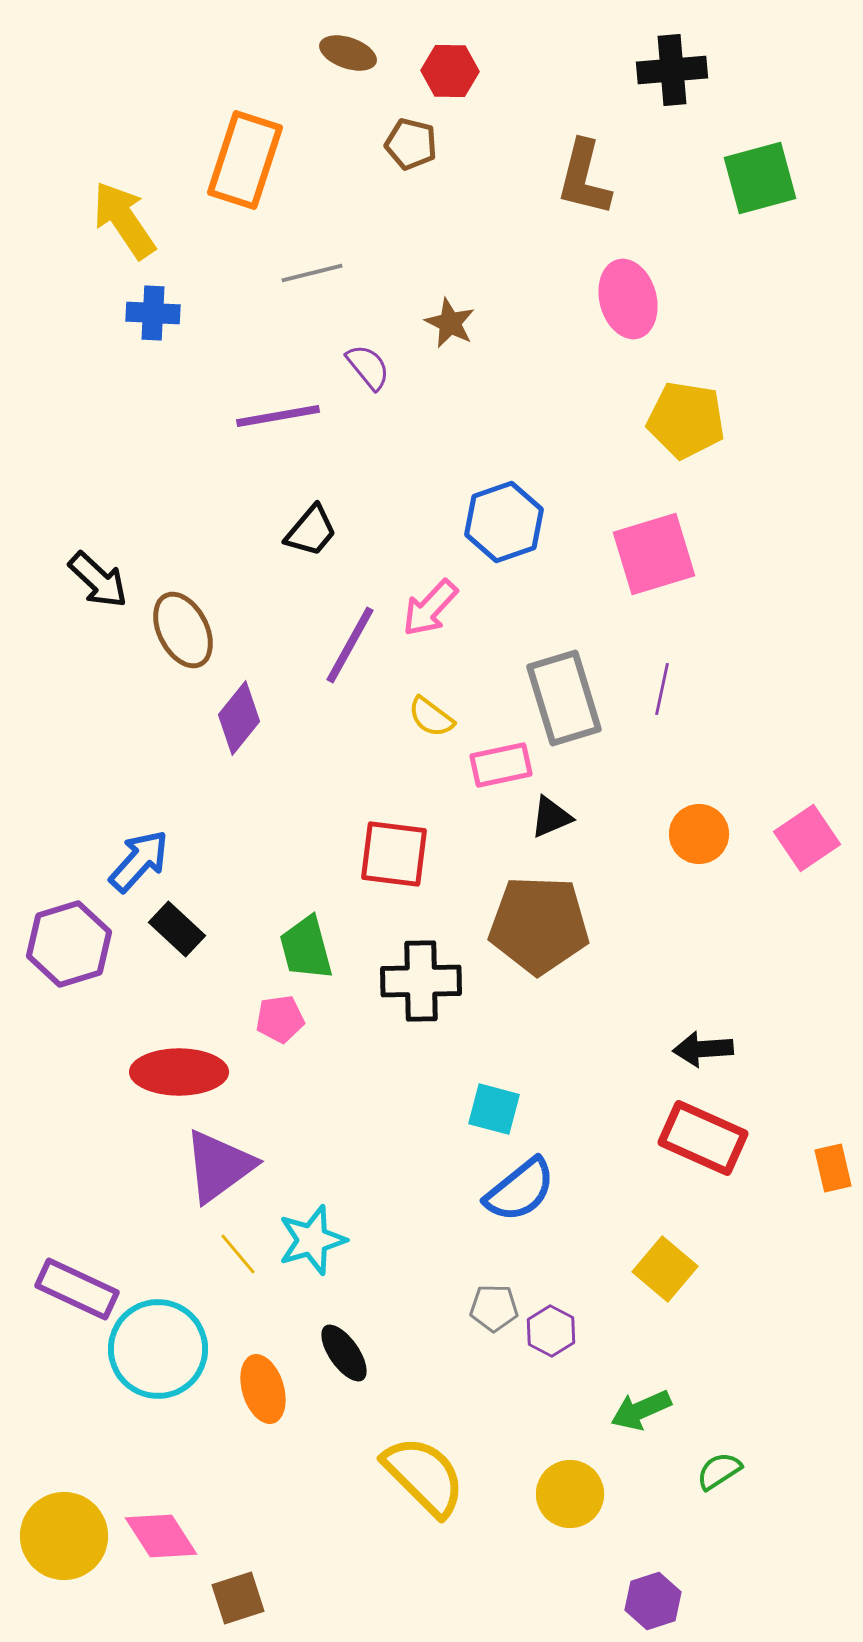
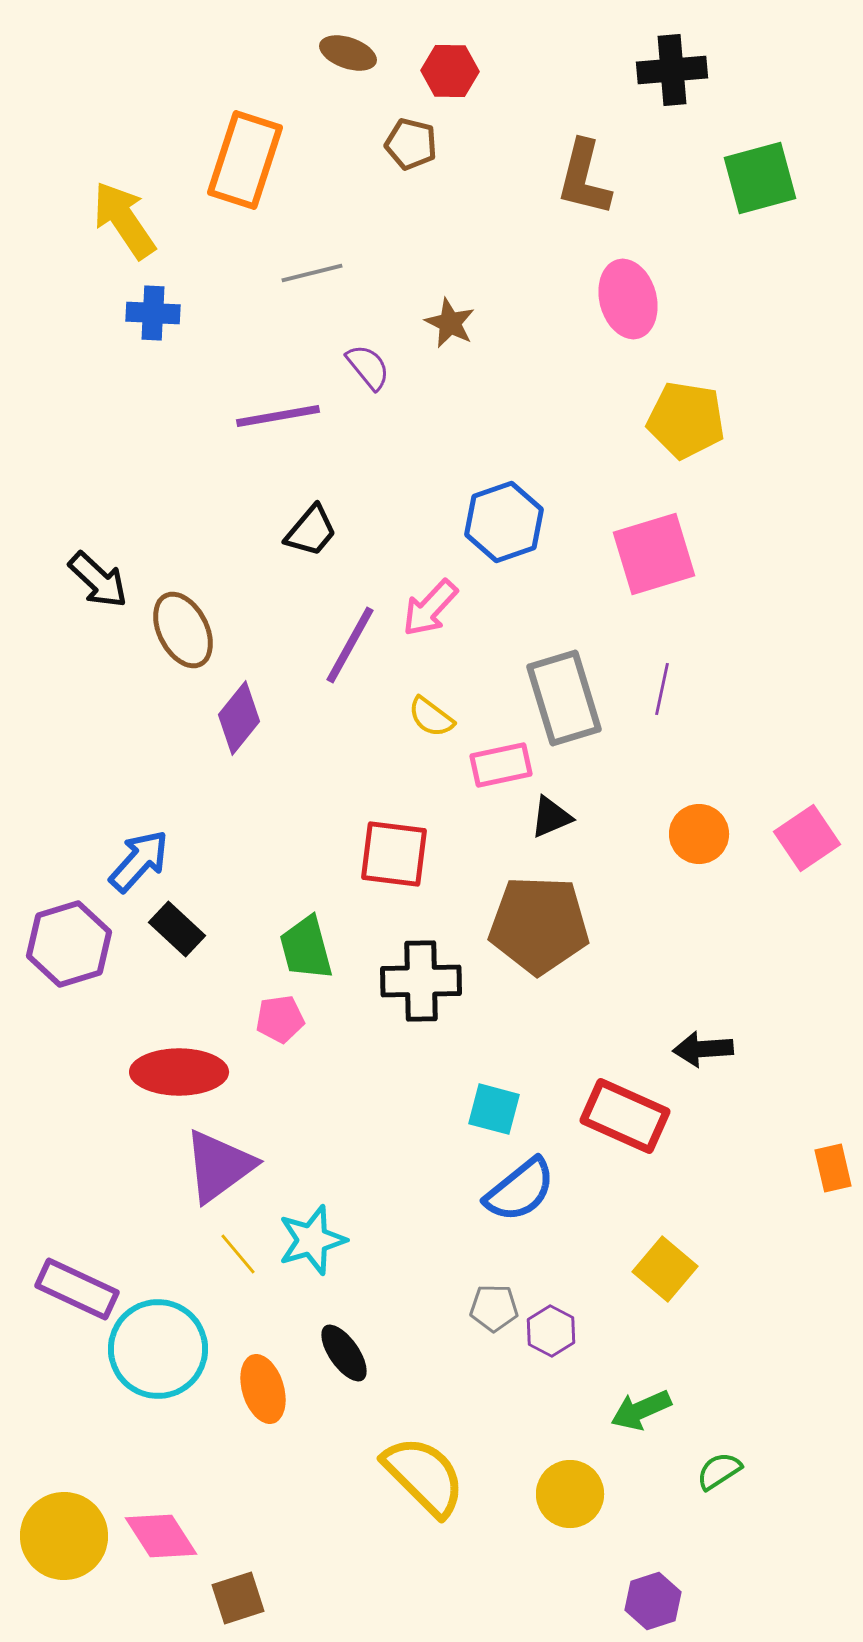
red rectangle at (703, 1138): moved 78 px left, 22 px up
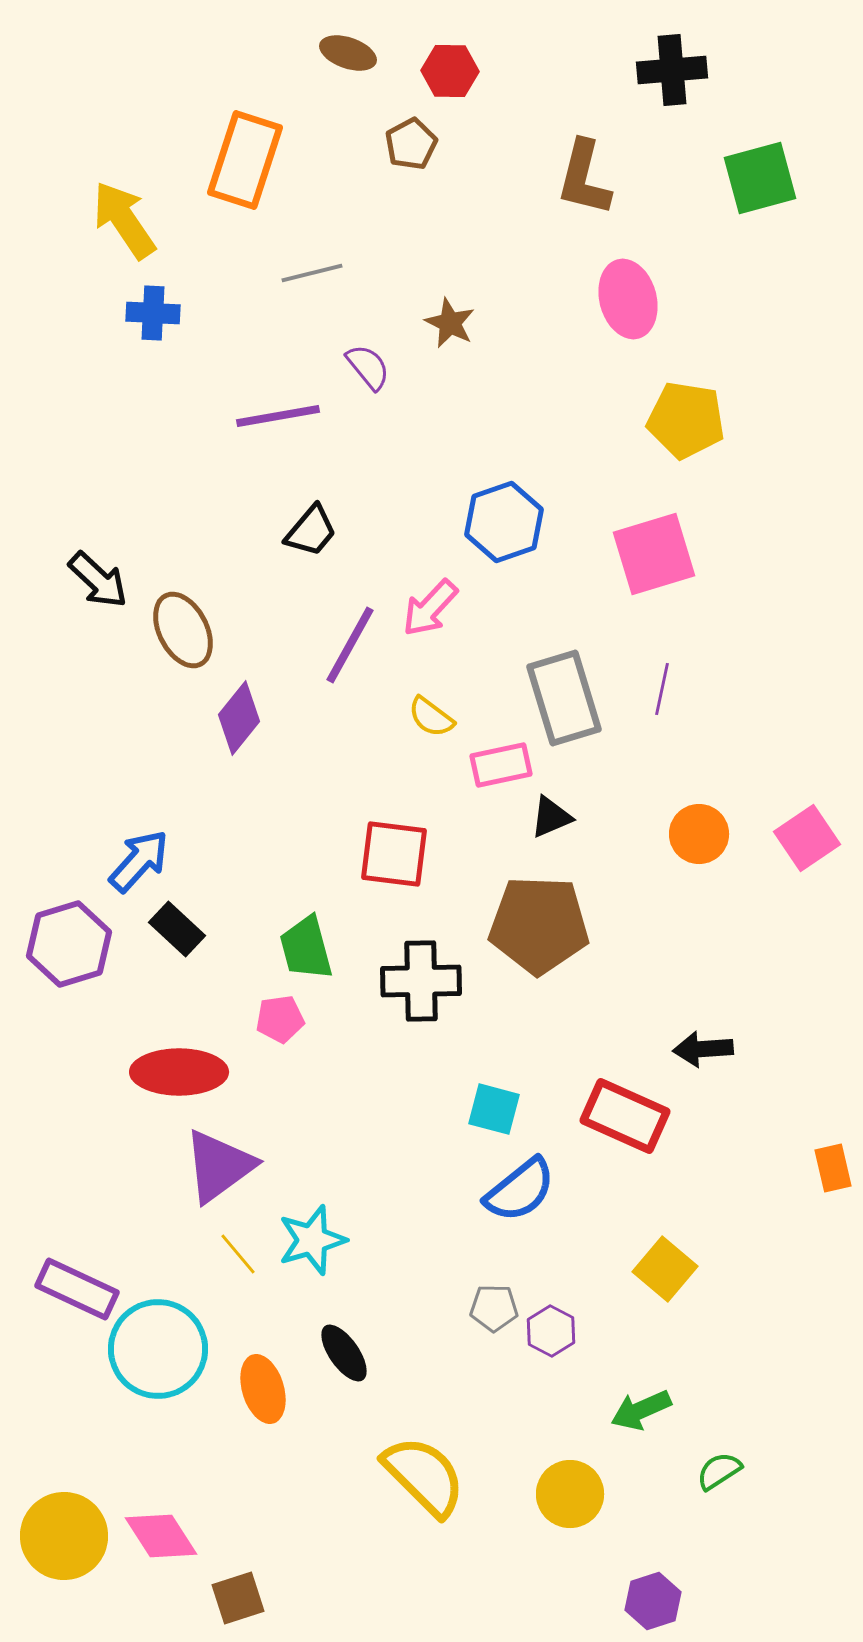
brown pentagon at (411, 144): rotated 30 degrees clockwise
